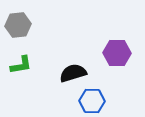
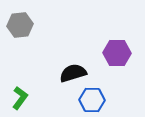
gray hexagon: moved 2 px right
green L-shape: moved 1 px left, 33 px down; rotated 45 degrees counterclockwise
blue hexagon: moved 1 px up
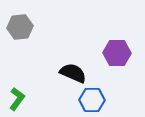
gray hexagon: moved 2 px down
black semicircle: rotated 40 degrees clockwise
green L-shape: moved 3 px left, 1 px down
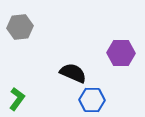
purple hexagon: moved 4 px right
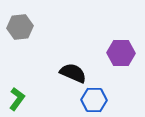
blue hexagon: moved 2 px right
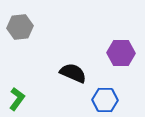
blue hexagon: moved 11 px right
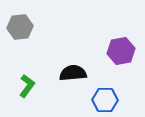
purple hexagon: moved 2 px up; rotated 12 degrees counterclockwise
black semicircle: rotated 28 degrees counterclockwise
green L-shape: moved 10 px right, 13 px up
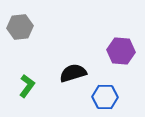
purple hexagon: rotated 16 degrees clockwise
black semicircle: rotated 12 degrees counterclockwise
blue hexagon: moved 3 px up
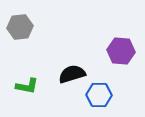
black semicircle: moved 1 px left, 1 px down
green L-shape: rotated 65 degrees clockwise
blue hexagon: moved 6 px left, 2 px up
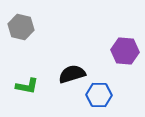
gray hexagon: moved 1 px right; rotated 20 degrees clockwise
purple hexagon: moved 4 px right
